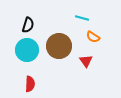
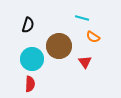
cyan circle: moved 5 px right, 9 px down
red triangle: moved 1 px left, 1 px down
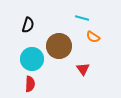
red triangle: moved 2 px left, 7 px down
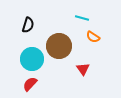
red semicircle: rotated 140 degrees counterclockwise
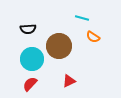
black semicircle: moved 4 px down; rotated 70 degrees clockwise
red triangle: moved 14 px left, 12 px down; rotated 40 degrees clockwise
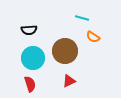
black semicircle: moved 1 px right, 1 px down
brown circle: moved 6 px right, 5 px down
cyan circle: moved 1 px right, 1 px up
red semicircle: rotated 119 degrees clockwise
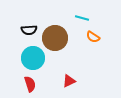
brown circle: moved 10 px left, 13 px up
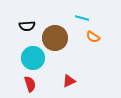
black semicircle: moved 2 px left, 4 px up
